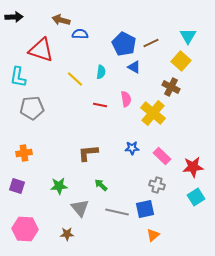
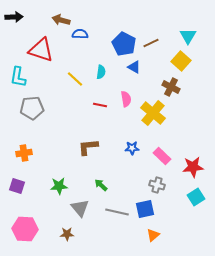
brown L-shape: moved 6 px up
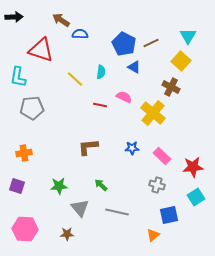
brown arrow: rotated 18 degrees clockwise
pink semicircle: moved 2 px left, 2 px up; rotated 56 degrees counterclockwise
blue square: moved 24 px right, 6 px down
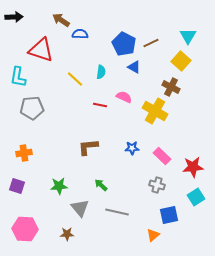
yellow cross: moved 2 px right, 2 px up; rotated 10 degrees counterclockwise
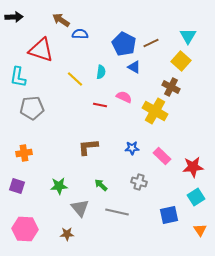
gray cross: moved 18 px left, 3 px up
orange triangle: moved 47 px right, 5 px up; rotated 24 degrees counterclockwise
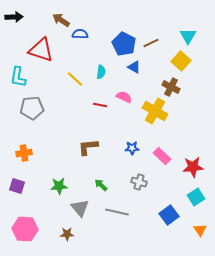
blue square: rotated 24 degrees counterclockwise
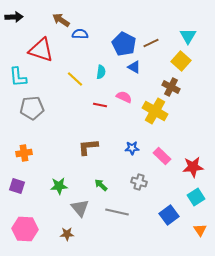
cyan L-shape: rotated 15 degrees counterclockwise
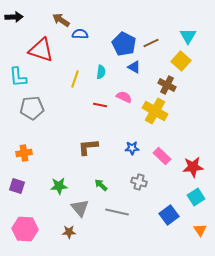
yellow line: rotated 66 degrees clockwise
brown cross: moved 4 px left, 2 px up
brown star: moved 2 px right, 2 px up
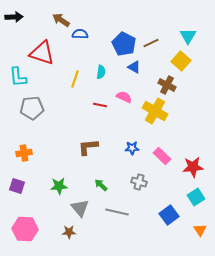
red triangle: moved 1 px right, 3 px down
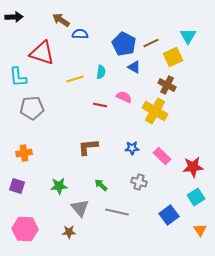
yellow square: moved 8 px left, 4 px up; rotated 24 degrees clockwise
yellow line: rotated 54 degrees clockwise
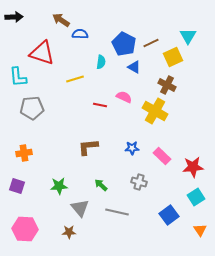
cyan semicircle: moved 10 px up
